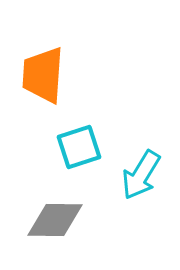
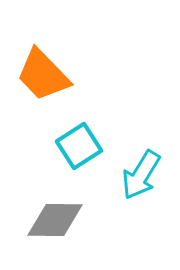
orange trapezoid: rotated 48 degrees counterclockwise
cyan square: moved 1 px up; rotated 15 degrees counterclockwise
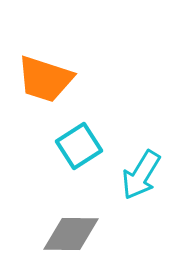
orange trapezoid: moved 2 px right, 4 px down; rotated 28 degrees counterclockwise
gray diamond: moved 16 px right, 14 px down
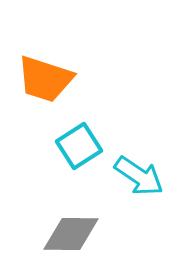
cyan arrow: moved 2 px left, 1 px down; rotated 87 degrees counterclockwise
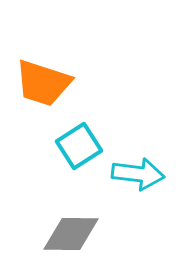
orange trapezoid: moved 2 px left, 4 px down
cyan arrow: moved 1 px left, 2 px up; rotated 27 degrees counterclockwise
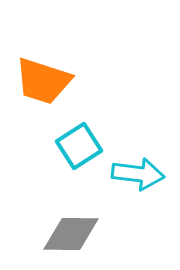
orange trapezoid: moved 2 px up
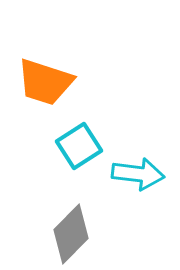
orange trapezoid: moved 2 px right, 1 px down
gray diamond: rotated 46 degrees counterclockwise
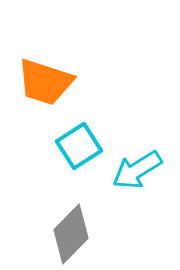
cyan arrow: moved 1 px left, 4 px up; rotated 141 degrees clockwise
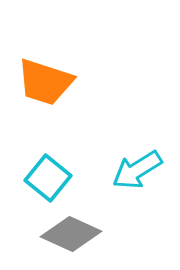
cyan square: moved 31 px left, 32 px down; rotated 18 degrees counterclockwise
gray diamond: rotated 70 degrees clockwise
